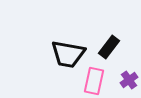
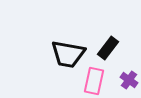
black rectangle: moved 1 px left, 1 px down
purple cross: rotated 18 degrees counterclockwise
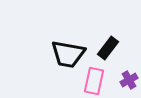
purple cross: rotated 24 degrees clockwise
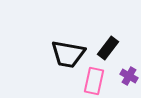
purple cross: moved 4 px up; rotated 30 degrees counterclockwise
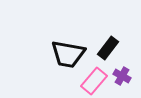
purple cross: moved 7 px left
pink rectangle: rotated 28 degrees clockwise
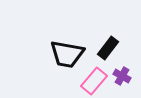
black trapezoid: moved 1 px left
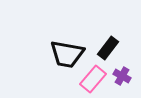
pink rectangle: moved 1 px left, 2 px up
